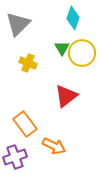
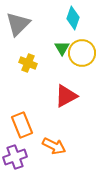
red triangle: rotated 10 degrees clockwise
orange rectangle: moved 3 px left, 1 px down; rotated 15 degrees clockwise
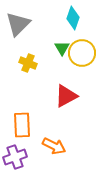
orange rectangle: rotated 20 degrees clockwise
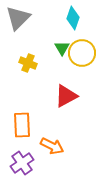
gray triangle: moved 6 px up
orange arrow: moved 2 px left
purple cross: moved 7 px right, 6 px down; rotated 15 degrees counterclockwise
